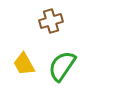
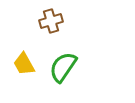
green semicircle: moved 1 px right, 1 px down
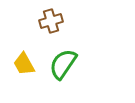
green semicircle: moved 3 px up
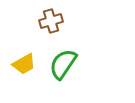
yellow trapezoid: rotated 90 degrees counterclockwise
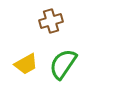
yellow trapezoid: moved 2 px right
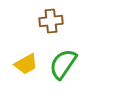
brown cross: rotated 10 degrees clockwise
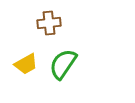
brown cross: moved 2 px left, 2 px down
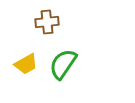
brown cross: moved 2 px left, 1 px up
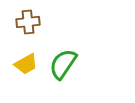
brown cross: moved 19 px left
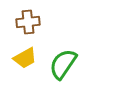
yellow trapezoid: moved 1 px left, 6 px up
